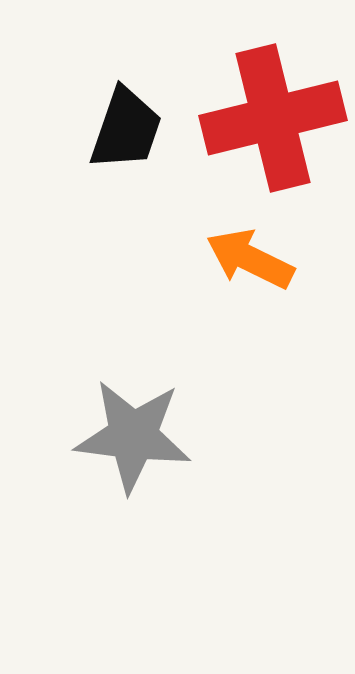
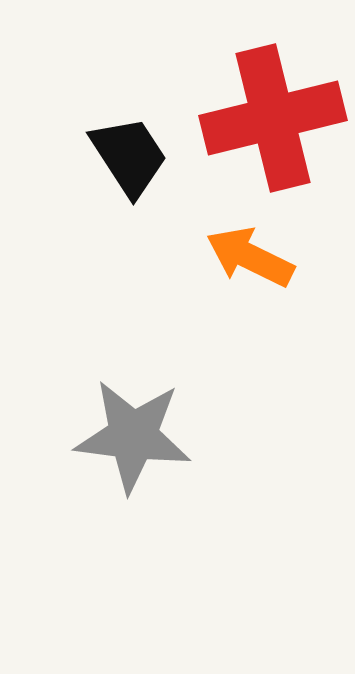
black trapezoid: moved 3 px right, 27 px down; rotated 52 degrees counterclockwise
orange arrow: moved 2 px up
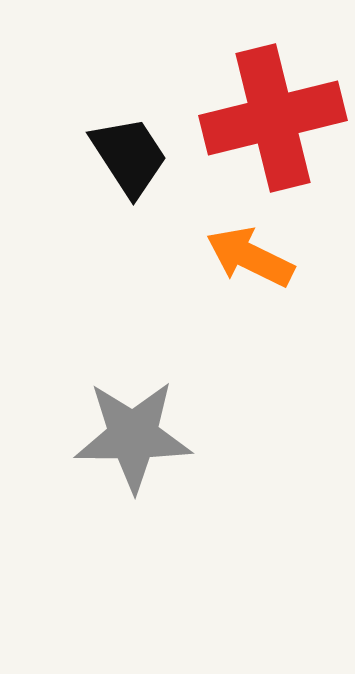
gray star: rotated 7 degrees counterclockwise
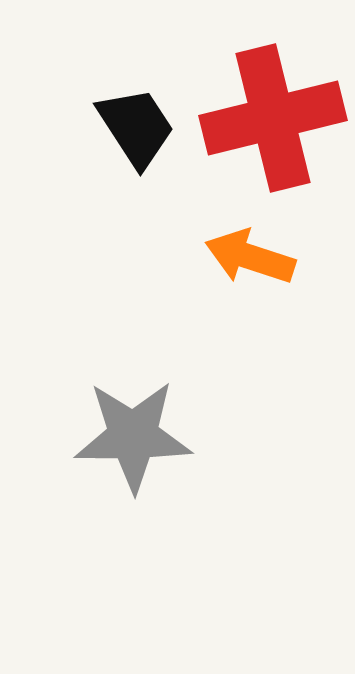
black trapezoid: moved 7 px right, 29 px up
orange arrow: rotated 8 degrees counterclockwise
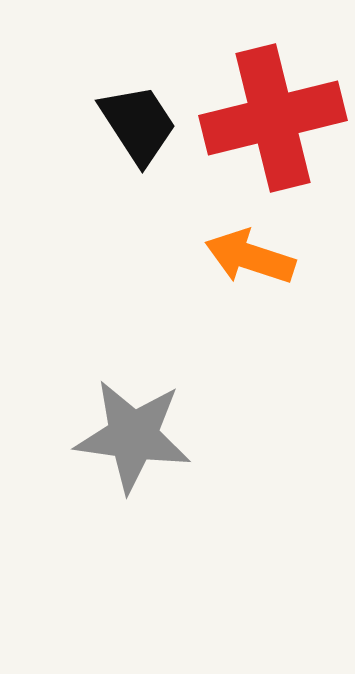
black trapezoid: moved 2 px right, 3 px up
gray star: rotated 8 degrees clockwise
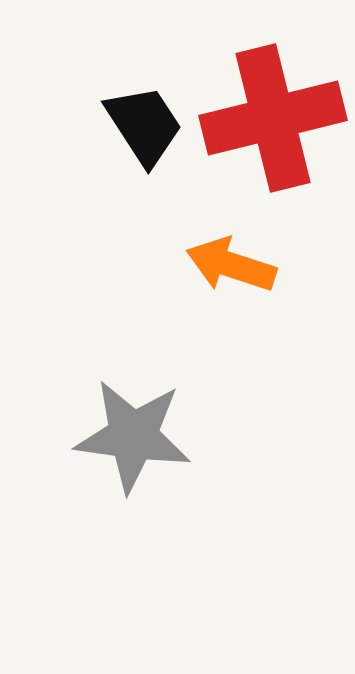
black trapezoid: moved 6 px right, 1 px down
orange arrow: moved 19 px left, 8 px down
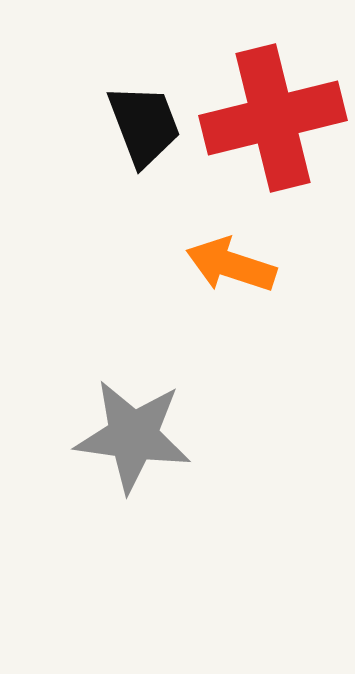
black trapezoid: rotated 12 degrees clockwise
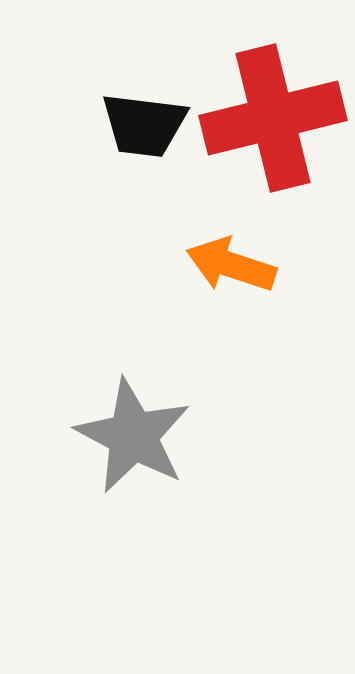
black trapezoid: rotated 118 degrees clockwise
gray star: rotated 20 degrees clockwise
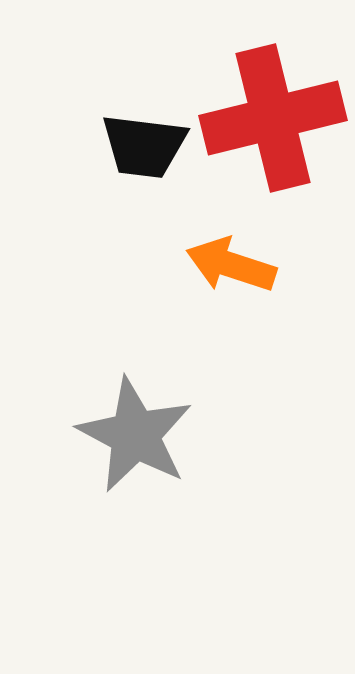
black trapezoid: moved 21 px down
gray star: moved 2 px right, 1 px up
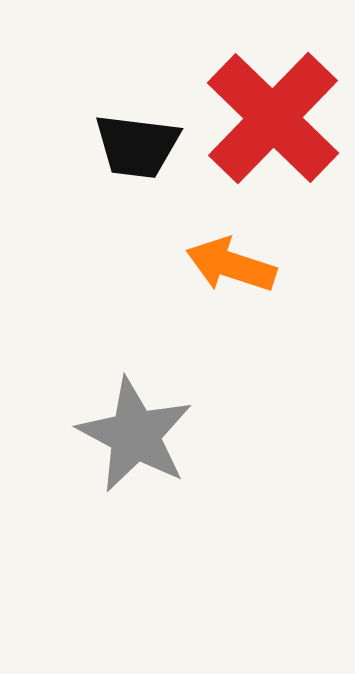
red cross: rotated 32 degrees counterclockwise
black trapezoid: moved 7 px left
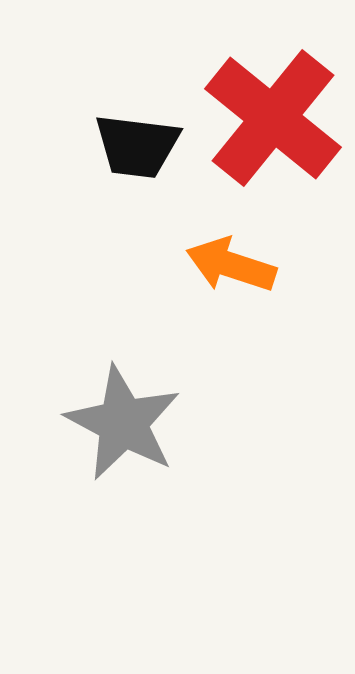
red cross: rotated 5 degrees counterclockwise
gray star: moved 12 px left, 12 px up
